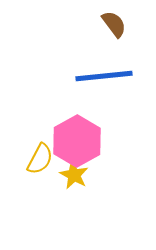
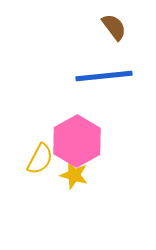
brown semicircle: moved 3 px down
yellow star: rotated 12 degrees counterclockwise
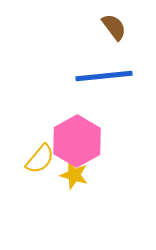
yellow semicircle: rotated 12 degrees clockwise
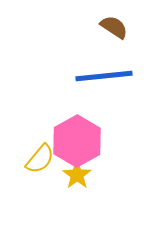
brown semicircle: rotated 20 degrees counterclockwise
yellow star: moved 3 px right; rotated 20 degrees clockwise
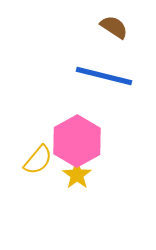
blue line: rotated 20 degrees clockwise
yellow semicircle: moved 2 px left, 1 px down
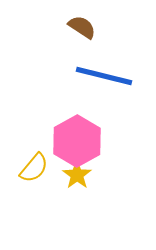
brown semicircle: moved 32 px left
yellow semicircle: moved 4 px left, 8 px down
